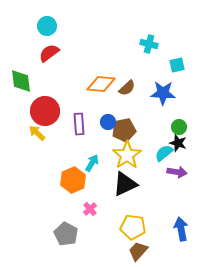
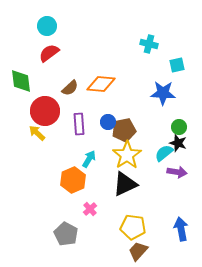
brown semicircle: moved 57 px left
cyan arrow: moved 3 px left, 4 px up
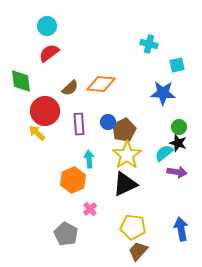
brown pentagon: rotated 15 degrees counterclockwise
cyan arrow: rotated 36 degrees counterclockwise
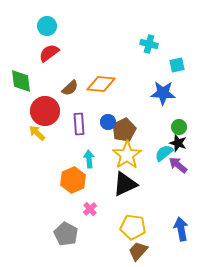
purple arrow: moved 1 px right, 7 px up; rotated 150 degrees counterclockwise
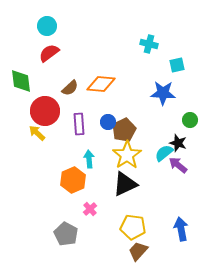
green circle: moved 11 px right, 7 px up
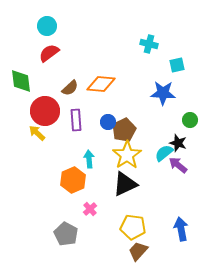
purple rectangle: moved 3 px left, 4 px up
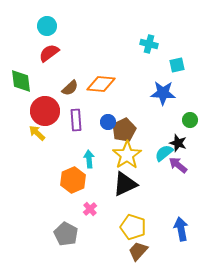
yellow pentagon: rotated 10 degrees clockwise
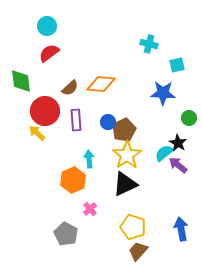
green circle: moved 1 px left, 2 px up
black star: rotated 12 degrees clockwise
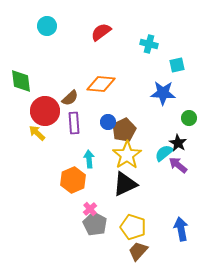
red semicircle: moved 52 px right, 21 px up
brown semicircle: moved 10 px down
purple rectangle: moved 2 px left, 3 px down
gray pentagon: moved 29 px right, 10 px up
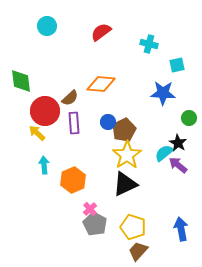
cyan arrow: moved 45 px left, 6 px down
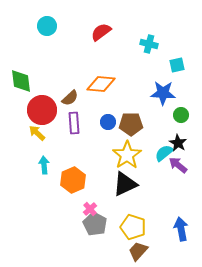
red circle: moved 3 px left, 1 px up
green circle: moved 8 px left, 3 px up
brown pentagon: moved 7 px right, 6 px up; rotated 25 degrees clockwise
